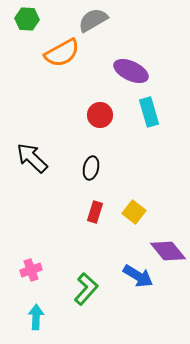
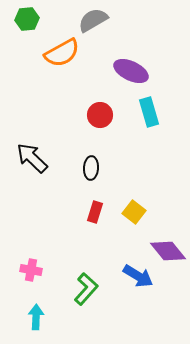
green hexagon: rotated 10 degrees counterclockwise
black ellipse: rotated 10 degrees counterclockwise
pink cross: rotated 30 degrees clockwise
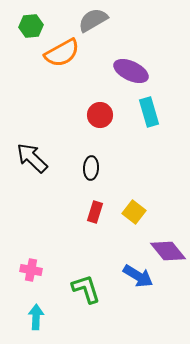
green hexagon: moved 4 px right, 7 px down
green L-shape: rotated 60 degrees counterclockwise
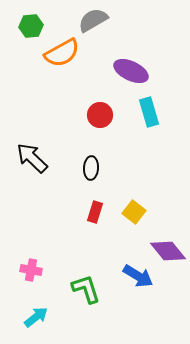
cyan arrow: rotated 50 degrees clockwise
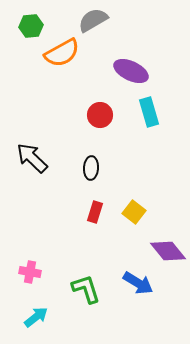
pink cross: moved 1 px left, 2 px down
blue arrow: moved 7 px down
